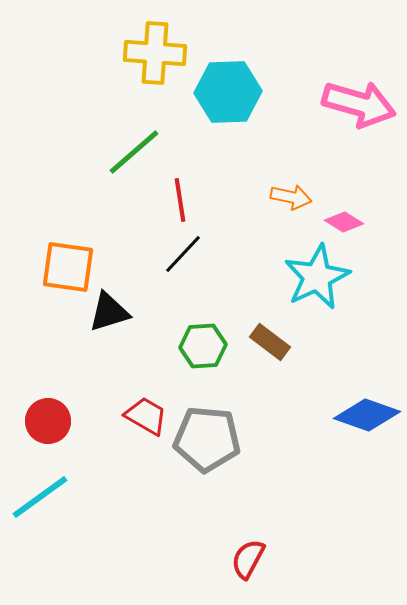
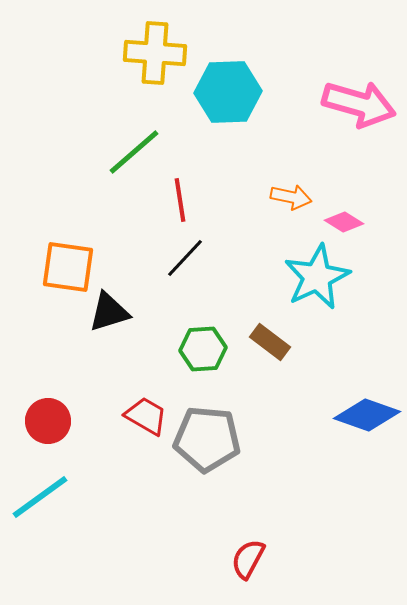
black line: moved 2 px right, 4 px down
green hexagon: moved 3 px down
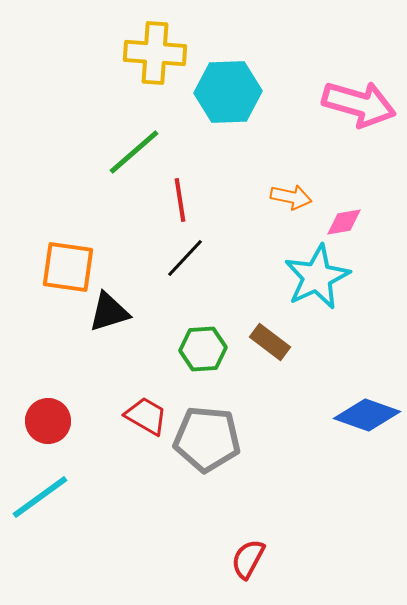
pink diamond: rotated 42 degrees counterclockwise
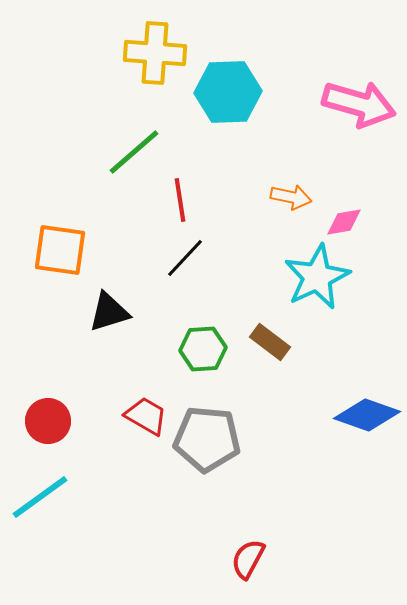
orange square: moved 8 px left, 17 px up
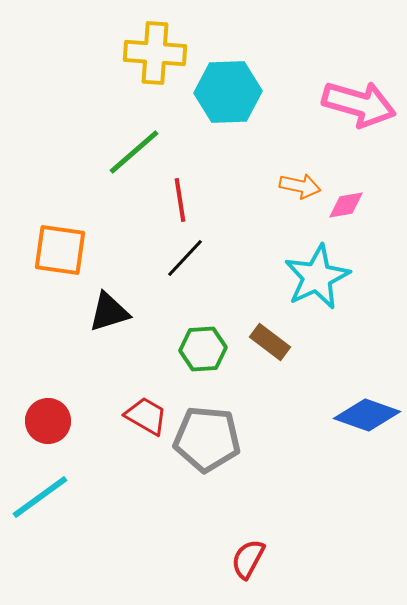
orange arrow: moved 9 px right, 11 px up
pink diamond: moved 2 px right, 17 px up
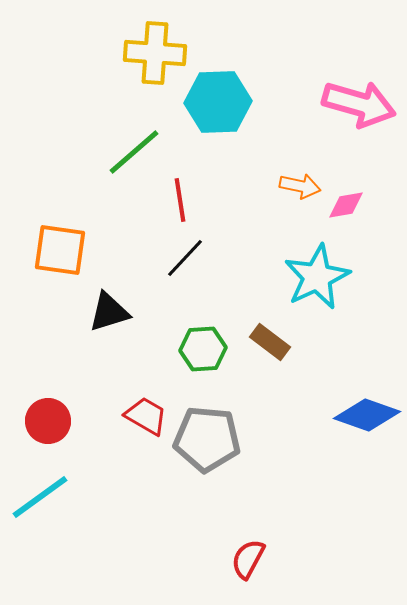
cyan hexagon: moved 10 px left, 10 px down
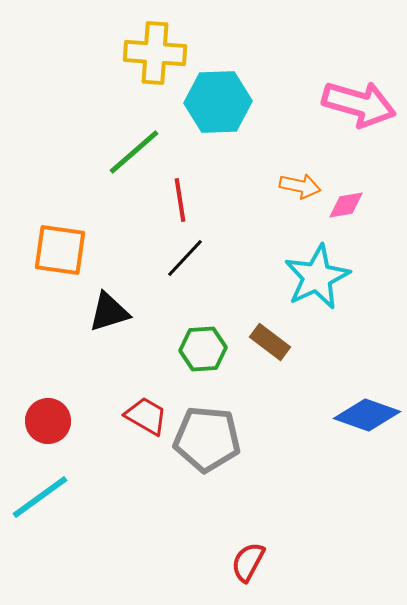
red semicircle: moved 3 px down
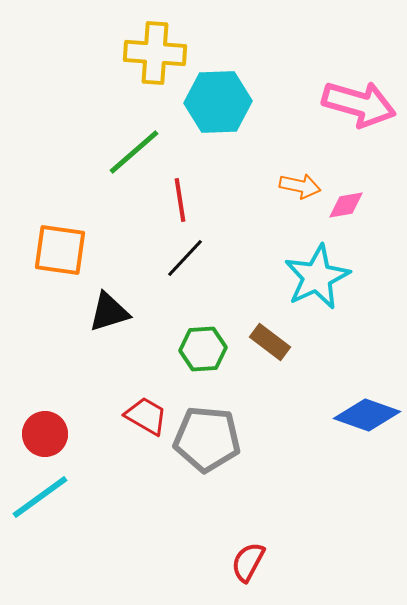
red circle: moved 3 px left, 13 px down
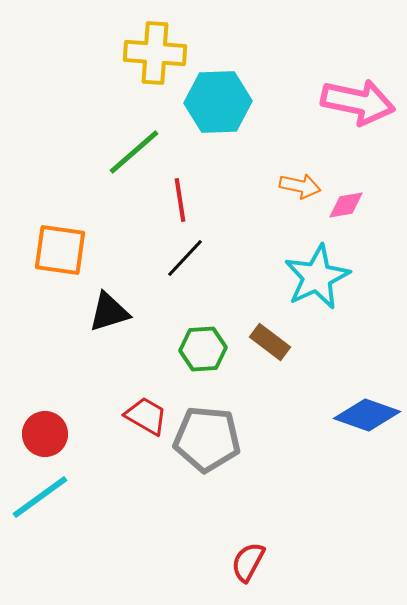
pink arrow: moved 1 px left, 2 px up; rotated 4 degrees counterclockwise
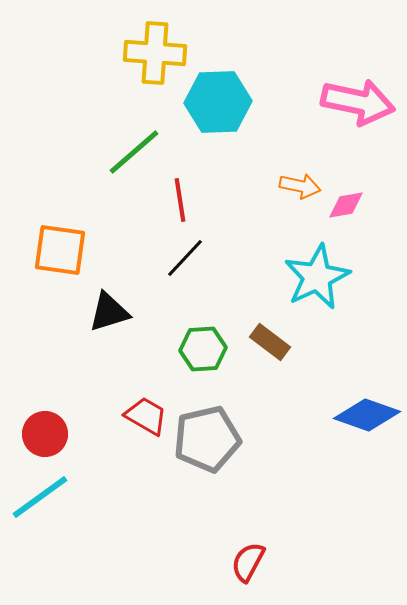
gray pentagon: rotated 18 degrees counterclockwise
